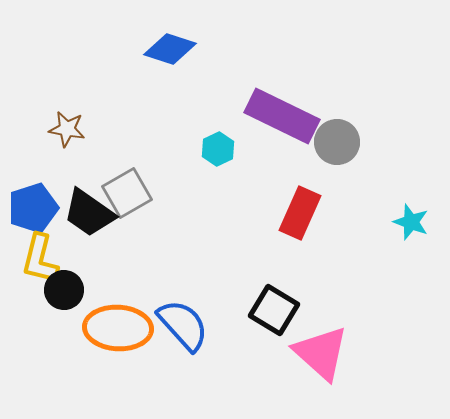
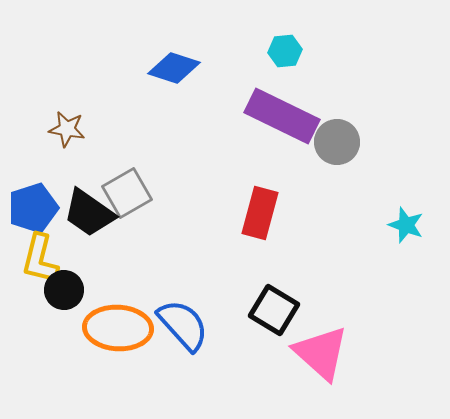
blue diamond: moved 4 px right, 19 px down
cyan hexagon: moved 67 px right, 98 px up; rotated 20 degrees clockwise
red rectangle: moved 40 px left; rotated 9 degrees counterclockwise
cyan star: moved 5 px left, 3 px down
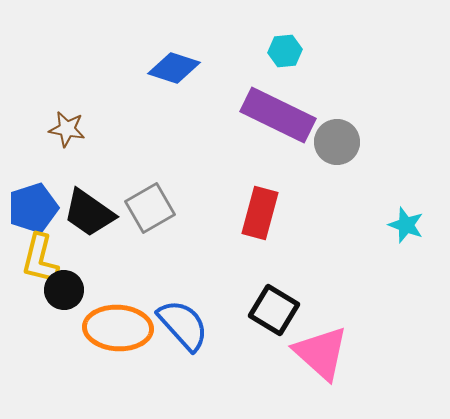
purple rectangle: moved 4 px left, 1 px up
gray square: moved 23 px right, 15 px down
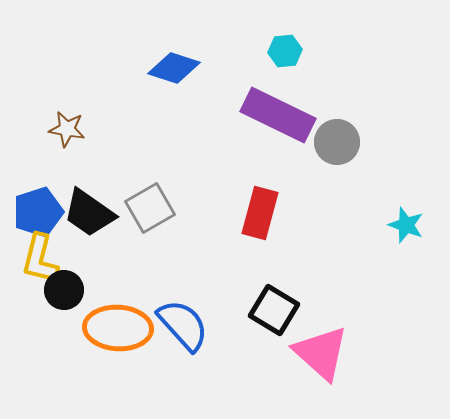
blue pentagon: moved 5 px right, 4 px down
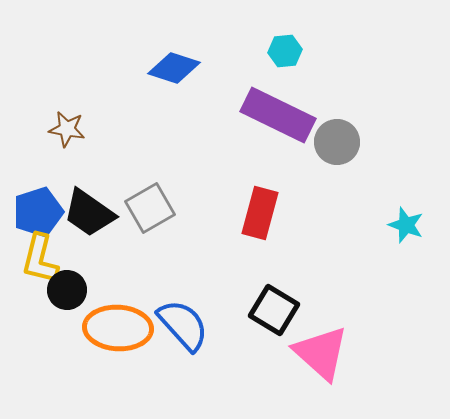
black circle: moved 3 px right
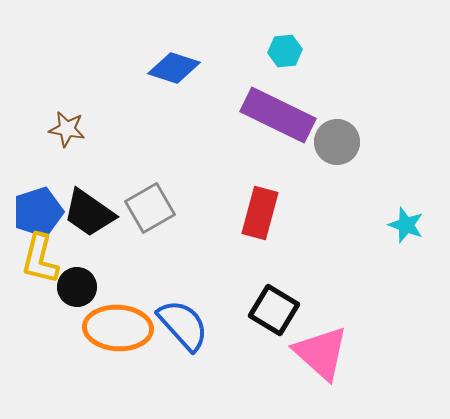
black circle: moved 10 px right, 3 px up
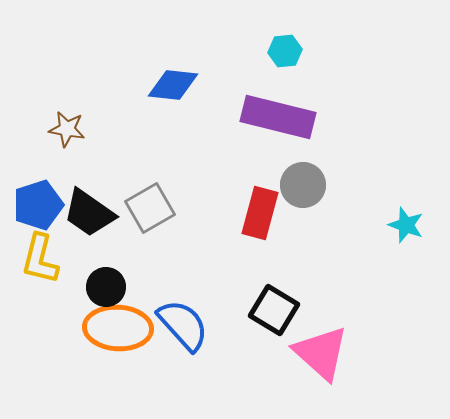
blue diamond: moved 1 px left, 17 px down; rotated 12 degrees counterclockwise
purple rectangle: moved 2 px down; rotated 12 degrees counterclockwise
gray circle: moved 34 px left, 43 px down
blue pentagon: moved 7 px up
black circle: moved 29 px right
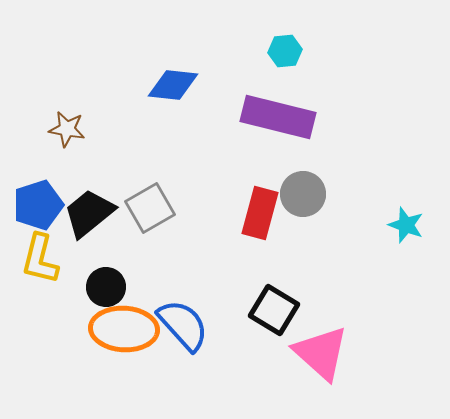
gray circle: moved 9 px down
black trapezoid: rotated 106 degrees clockwise
orange ellipse: moved 6 px right, 1 px down
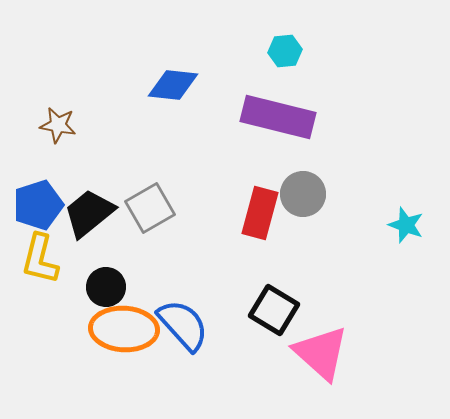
brown star: moved 9 px left, 4 px up
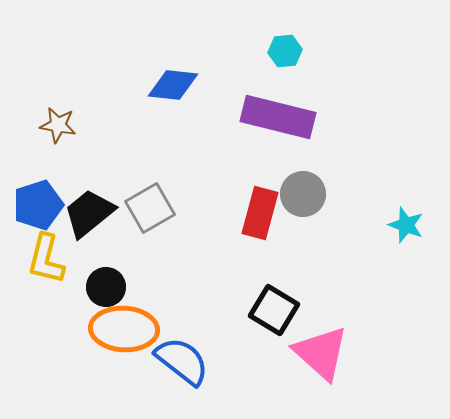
yellow L-shape: moved 6 px right
blue semicircle: moved 1 px left, 36 px down; rotated 10 degrees counterclockwise
